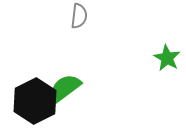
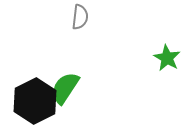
gray semicircle: moved 1 px right, 1 px down
green semicircle: rotated 20 degrees counterclockwise
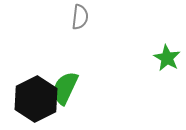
green semicircle: rotated 8 degrees counterclockwise
black hexagon: moved 1 px right, 2 px up
